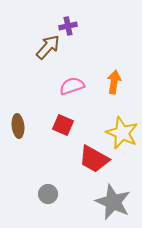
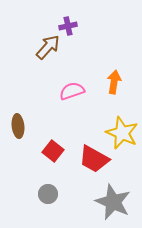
pink semicircle: moved 5 px down
red square: moved 10 px left, 26 px down; rotated 15 degrees clockwise
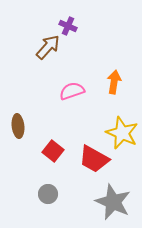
purple cross: rotated 36 degrees clockwise
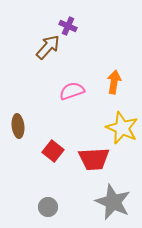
yellow star: moved 5 px up
red trapezoid: rotated 32 degrees counterclockwise
gray circle: moved 13 px down
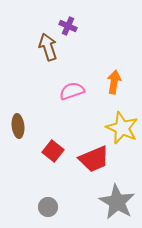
brown arrow: rotated 60 degrees counterclockwise
red trapezoid: rotated 20 degrees counterclockwise
gray star: moved 4 px right; rotated 6 degrees clockwise
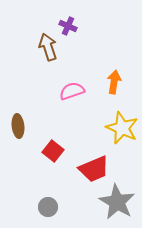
red trapezoid: moved 10 px down
